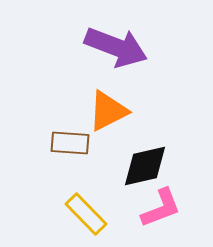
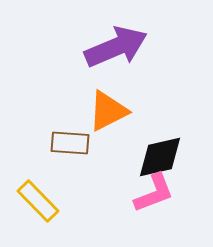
purple arrow: rotated 44 degrees counterclockwise
black diamond: moved 15 px right, 9 px up
pink L-shape: moved 7 px left, 15 px up
yellow rectangle: moved 48 px left, 13 px up
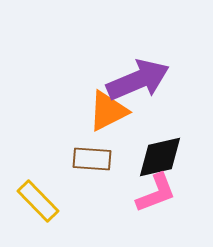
purple arrow: moved 22 px right, 33 px down
brown rectangle: moved 22 px right, 16 px down
pink L-shape: moved 2 px right
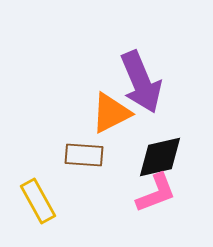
purple arrow: moved 3 px right, 2 px down; rotated 90 degrees clockwise
orange triangle: moved 3 px right, 2 px down
brown rectangle: moved 8 px left, 4 px up
yellow rectangle: rotated 15 degrees clockwise
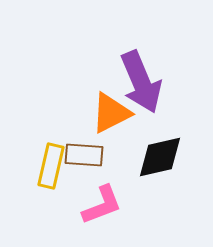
pink L-shape: moved 54 px left, 12 px down
yellow rectangle: moved 13 px right, 35 px up; rotated 42 degrees clockwise
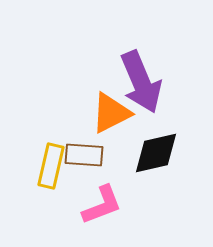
black diamond: moved 4 px left, 4 px up
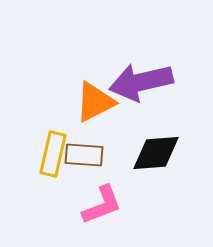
purple arrow: rotated 100 degrees clockwise
orange triangle: moved 16 px left, 11 px up
black diamond: rotated 9 degrees clockwise
yellow rectangle: moved 2 px right, 12 px up
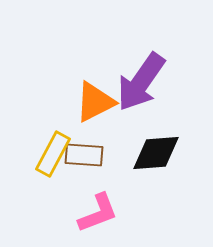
purple arrow: rotated 42 degrees counterclockwise
yellow rectangle: rotated 15 degrees clockwise
pink L-shape: moved 4 px left, 8 px down
